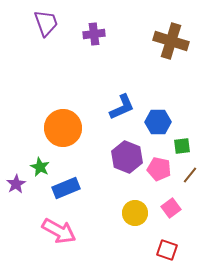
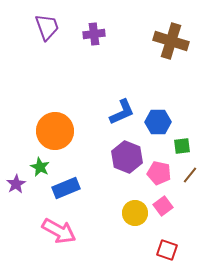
purple trapezoid: moved 1 px right, 4 px down
blue L-shape: moved 5 px down
orange circle: moved 8 px left, 3 px down
pink pentagon: moved 4 px down
pink square: moved 8 px left, 2 px up
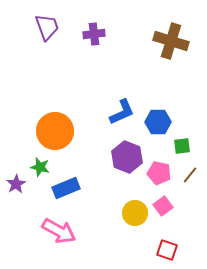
green star: rotated 12 degrees counterclockwise
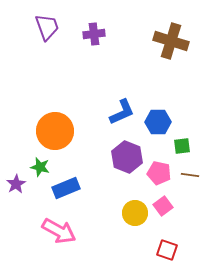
brown line: rotated 60 degrees clockwise
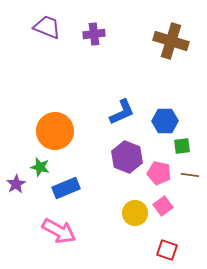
purple trapezoid: rotated 48 degrees counterclockwise
blue hexagon: moved 7 px right, 1 px up
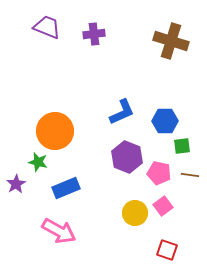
green star: moved 2 px left, 5 px up
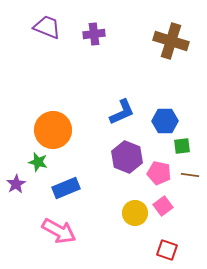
orange circle: moved 2 px left, 1 px up
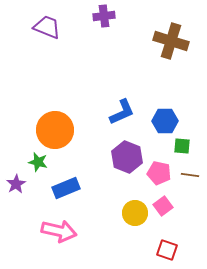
purple cross: moved 10 px right, 18 px up
orange circle: moved 2 px right
green square: rotated 12 degrees clockwise
pink arrow: rotated 16 degrees counterclockwise
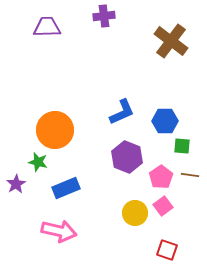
purple trapezoid: rotated 24 degrees counterclockwise
brown cross: rotated 20 degrees clockwise
pink pentagon: moved 2 px right, 4 px down; rotated 25 degrees clockwise
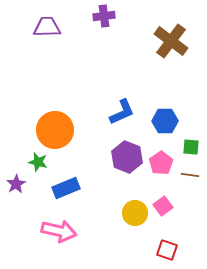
green square: moved 9 px right, 1 px down
pink pentagon: moved 14 px up
